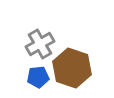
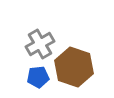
brown hexagon: moved 2 px right, 1 px up
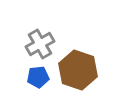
brown hexagon: moved 4 px right, 3 px down
